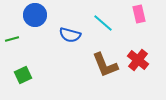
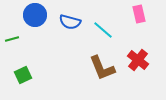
cyan line: moved 7 px down
blue semicircle: moved 13 px up
brown L-shape: moved 3 px left, 3 px down
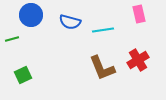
blue circle: moved 4 px left
cyan line: rotated 50 degrees counterclockwise
red cross: rotated 20 degrees clockwise
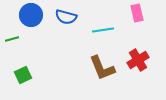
pink rectangle: moved 2 px left, 1 px up
blue semicircle: moved 4 px left, 5 px up
